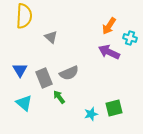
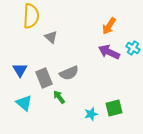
yellow semicircle: moved 7 px right
cyan cross: moved 3 px right, 10 px down; rotated 16 degrees clockwise
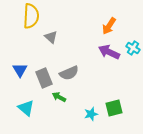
green arrow: rotated 24 degrees counterclockwise
cyan triangle: moved 2 px right, 5 px down
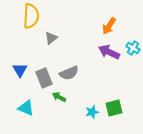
gray triangle: moved 1 px down; rotated 40 degrees clockwise
cyan triangle: rotated 18 degrees counterclockwise
cyan star: moved 1 px right, 2 px up
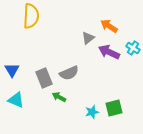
orange arrow: rotated 90 degrees clockwise
gray triangle: moved 37 px right
blue triangle: moved 8 px left
cyan triangle: moved 10 px left, 8 px up
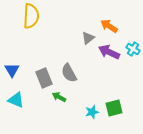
cyan cross: moved 1 px down
gray semicircle: rotated 84 degrees clockwise
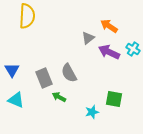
yellow semicircle: moved 4 px left
green square: moved 9 px up; rotated 24 degrees clockwise
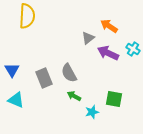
purple arrow: moved 1 px left, 1 px down
green arrow: moved 15 px right, 1 px up
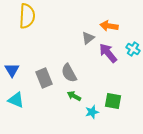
orange arrow: rotated 24 degrees counterclockwise
purple arrow: rotated 25 degrees clockwise
green square: moved 1 px left, 2 px down
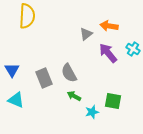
gray triangle: moved 2 px left, 4 px up
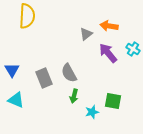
green arrow: rotated 104 degrees counterclockwise
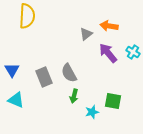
cyan cross: moved 3 px down
gray rectangle: moved 1 px up
